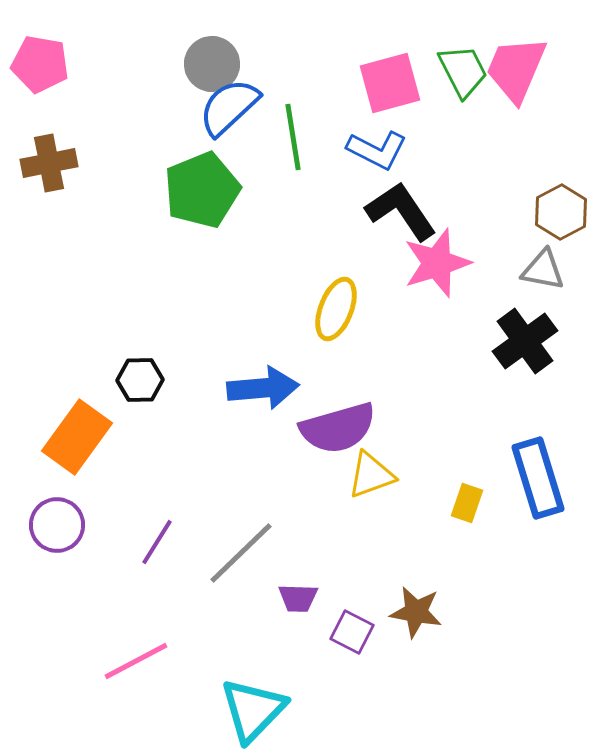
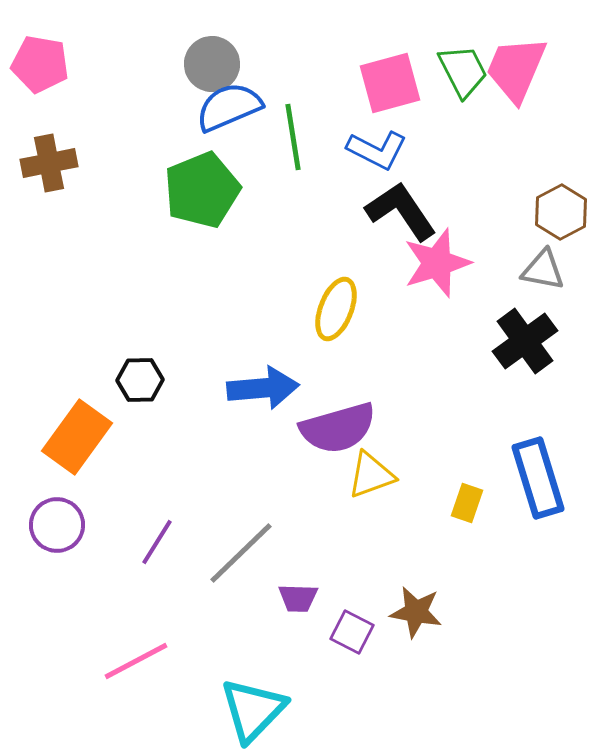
blue semicircle: rotated 20 degrees clockwise
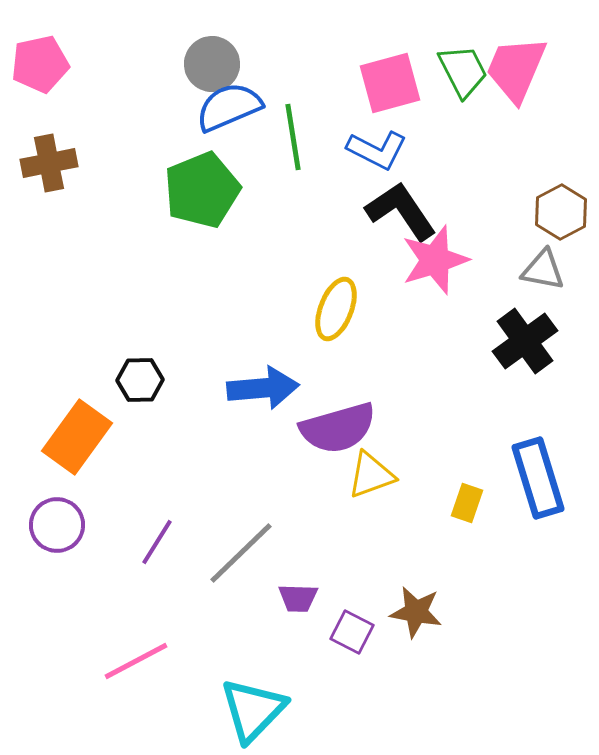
pink pentagon: rotated 22 degrees counterclockwise
pink star: moved 2 px left, 3 px up
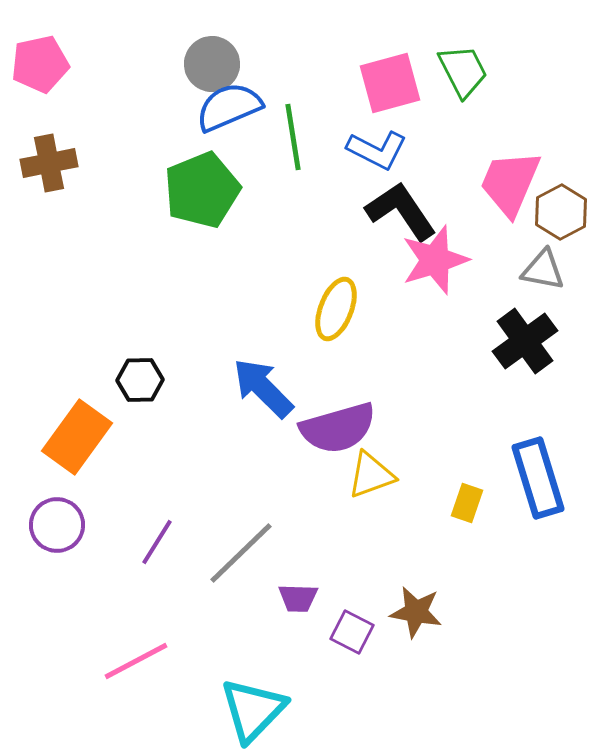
pink trapezoid: moved 6 px left, 114 px down
blue arrow: rotated 130 degrees counterclockwise
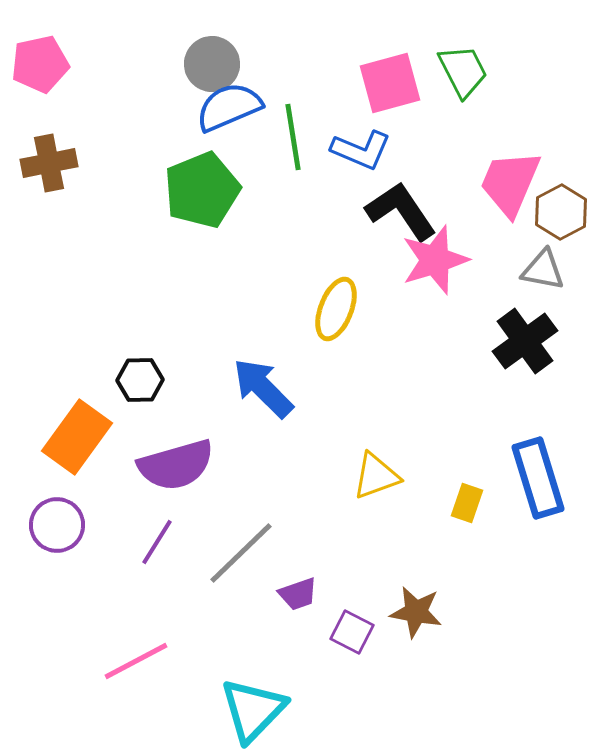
blue L-shape: moved 16 px left; rotated 4 degrees counterclockwise
purple semicircle: moved 162 px left, 37 px down
yellow triangle: moved 5 px right, 1 px down
purple trapezoid: moved 4 px up; rotated 21 degrees counterclockwise
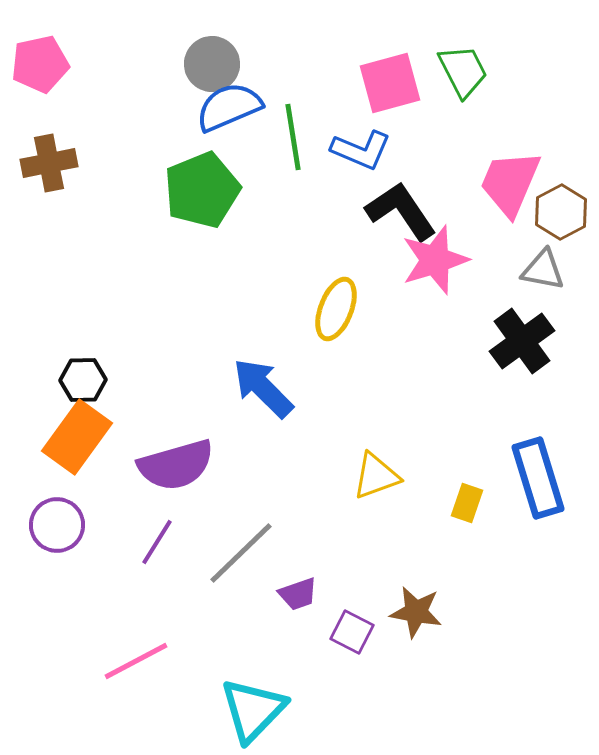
black cross: moved 3 px left
black hexagon: moved 57 px left
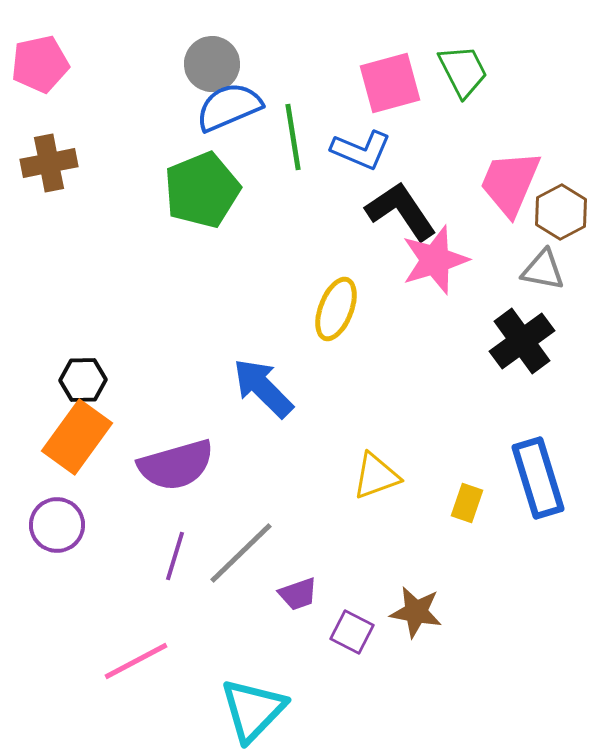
purple line: moved 18 px right, 14 px down; rotated 15 degrees counterclockwise
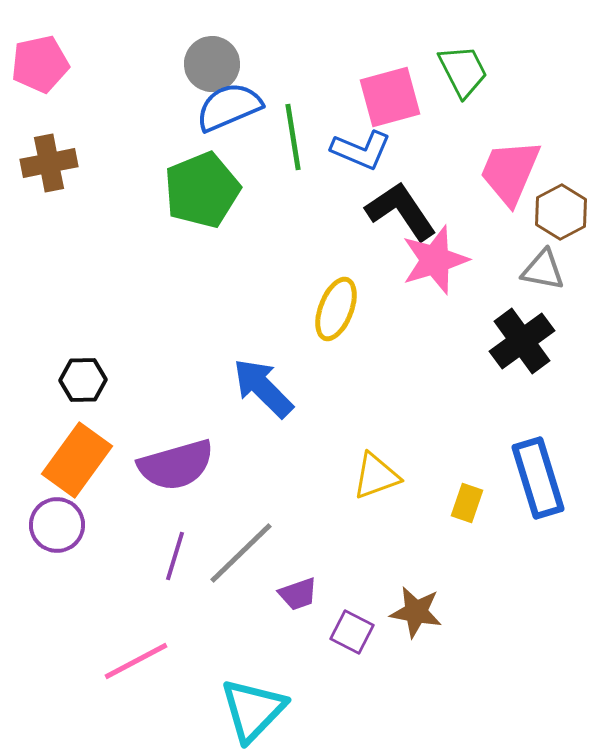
pink square: moved 14 px down
pink trapezoid: moved 11 px up
orange rectangle: moved 23 px down
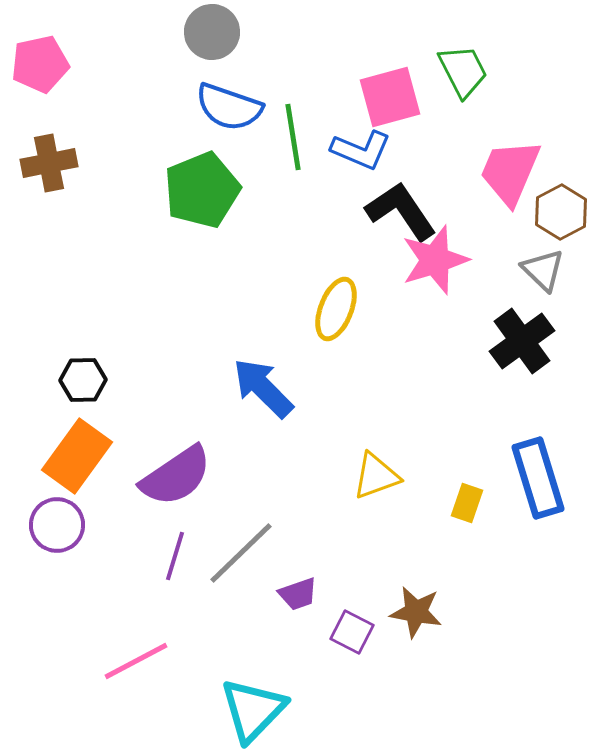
gray circle: moved 32 px up
blue semicircle: rotated 138 degrees counterclockwise
gray triangle: rotated 33 degrees clockwise
orange rectangle: moved 4 px up
purple semicircle: moved 11 px down; rotated 18 degrees counterclockwise
